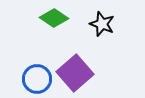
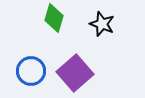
green diamond: rotated 72 degrees clockwise
blue circle: moved 6 px left, 8 px up
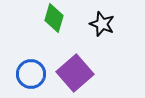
blue circle: moved 3 px down
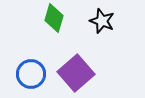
black star: moved 3 px up
purple square: moved 1 px right
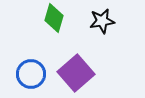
black star: rotated 30 degrees counterclockwise
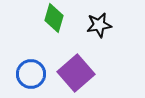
black star: moved 3 px left, 4 px down
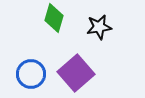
black star: moved 2 px down
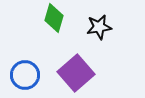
blue circle: moved 6 px left, 1 px down
